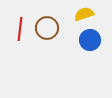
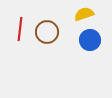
brown circle: moved 4 px down
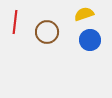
red line: moved 5 px left, 7 px up
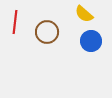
yellow semicircle: rotated 120 degrees counterclockwise
blue circle: moved 1 px right, 1 px down
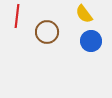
yellow semicircle: rotated 12 degrees clockwise
red line: moved 2 px right, 6 px up
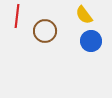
yellow semicircle: moved 1 px down
brown circle: moved 2 px left, 1 px up
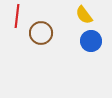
brown circle: moved 4 px left, 2 px down
